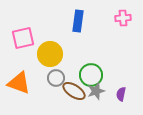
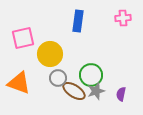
gray circle: moved 2 px right
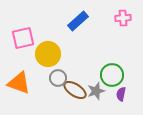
blue rectangle: rotated 40 degrees clockwise
yellow circle: moved 2 px left
green circle: moved 21 px right
brown ellipse: moved 1 px right, 1 px up
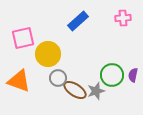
orange triangle: moved 2 px up
purple semicircle: moved 12 px right, 19 px up
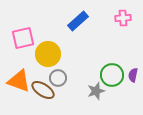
brown ellipse: moved 32 px left
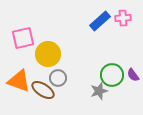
blue rectangle: moved 22 px right
purple semicircle: rotated 48 degrees counterclockwise
gray star: moved 3 px right
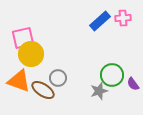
yellow circle: moved 17 px left
purple semicircle: moved 9 px down
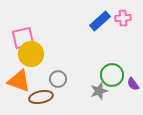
gray circle: moved 1 px down
brown ellipse: moved 2 px left, 7 px down; rotated 45 degrees counterclockwise
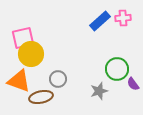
green circle: moved 5 px right, 6 px up
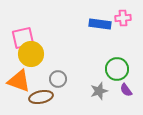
blue rectangle: moved 3 px down; rotated 50 degrees clockwise
purple semicircle: moved 7 px left, 6 px down
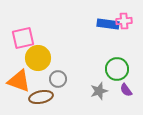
pink cross: moved 1 px right, 3 px down
blue rectangle: moved 8 px right
yellow circle: moved 7 px right, 4 px down
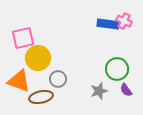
pink cross: rotated 28 degrees clockwise
